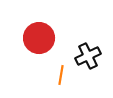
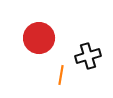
black cross: rotated 10 degrees clockwise
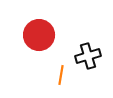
red circle: moved 3 px up
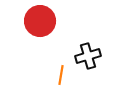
red circle: moved 1 px right, 14 px up
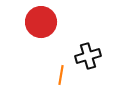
red circle: moved 1 px right, 1 px down
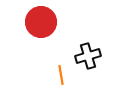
orange line: rotated 18 degrees counterclockwise
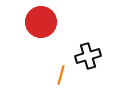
orange line: rotated 24 degrees clockwise
